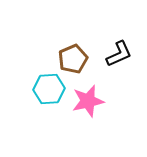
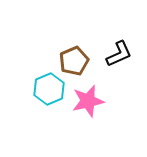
brown pentagon: moved 1 px right, 2 px down
cyan hexagon: rotated 20 degrees counterclockwise
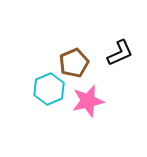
black L-shape: moved 1 px right, 1 px up
brown pentagon: moved 2 px down
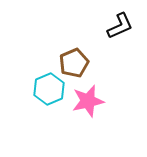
black L-shape: moved 27 px up
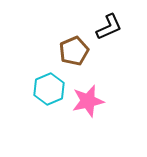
black L-shape: moved 11 px left, 1 px down
brown pentagon: moved 12 px up
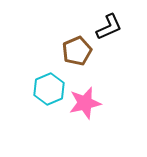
brown pentagon: moved 3 px right
pink star: moved 3 px left, 2 px down
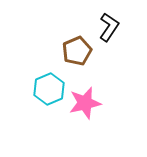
black L-shape: rotated 32 degrees counterclockwise
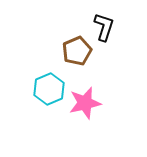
black L-shape: moved 5 px left; rotated 16 degrees counterclockwise
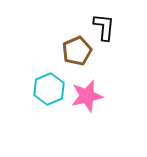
black L-shape: rotated 12 degrees counterclockwise
pink star: moved 2 px right, 7 px up
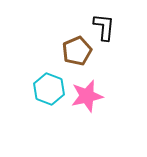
cyan hexagon: rotated 16 degrees counterclockwise
